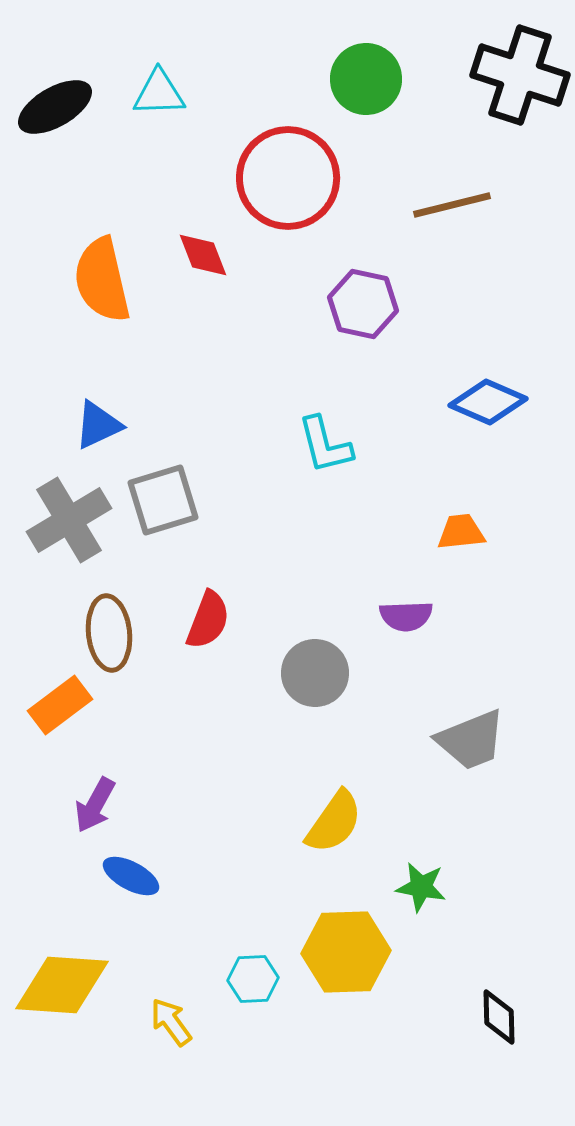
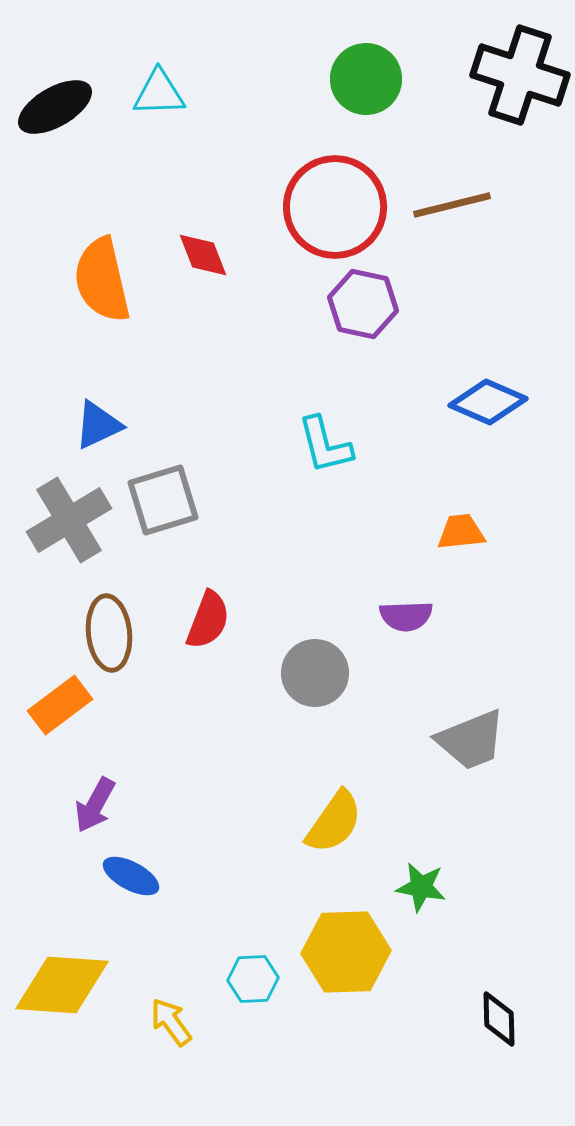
red circle: moved 47 px right, 29 px down
black diamond: moved 2 px down
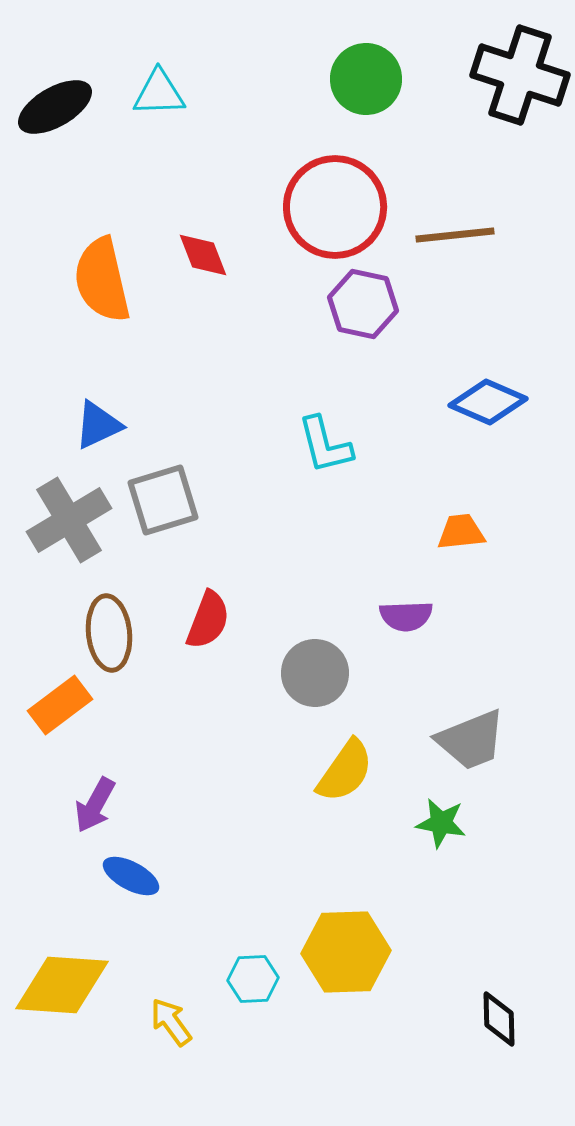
brown line: moved 3 px right, 30 px down; rotated 8 degrees clockwise
yellow semicircle: moved 11 px right, 51 px up
green star: moved 20 px right, 64 px up
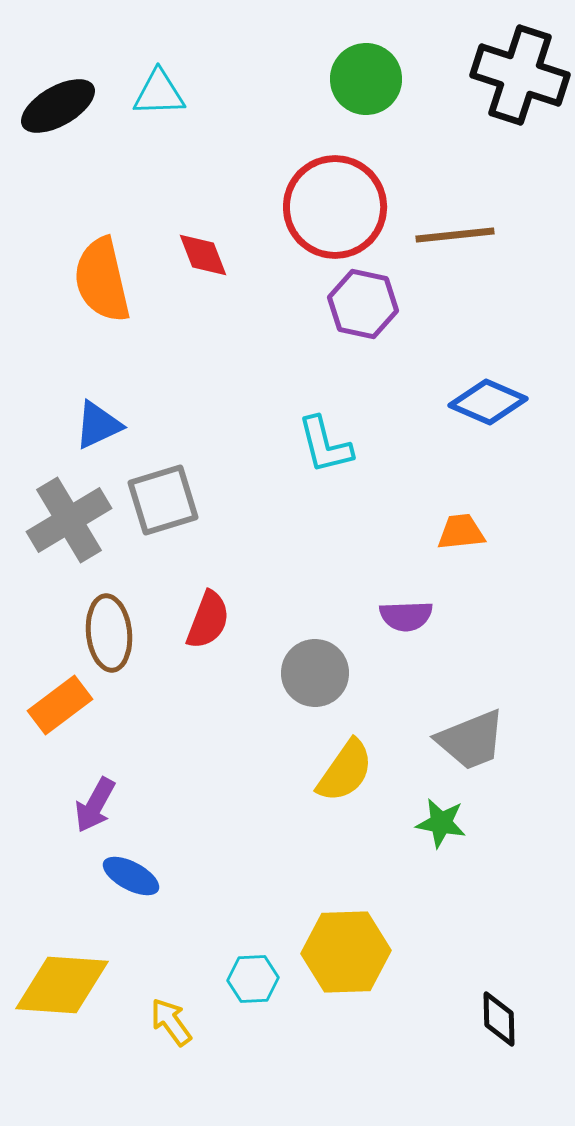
black ellipse: moved 3 px right, 1 px up
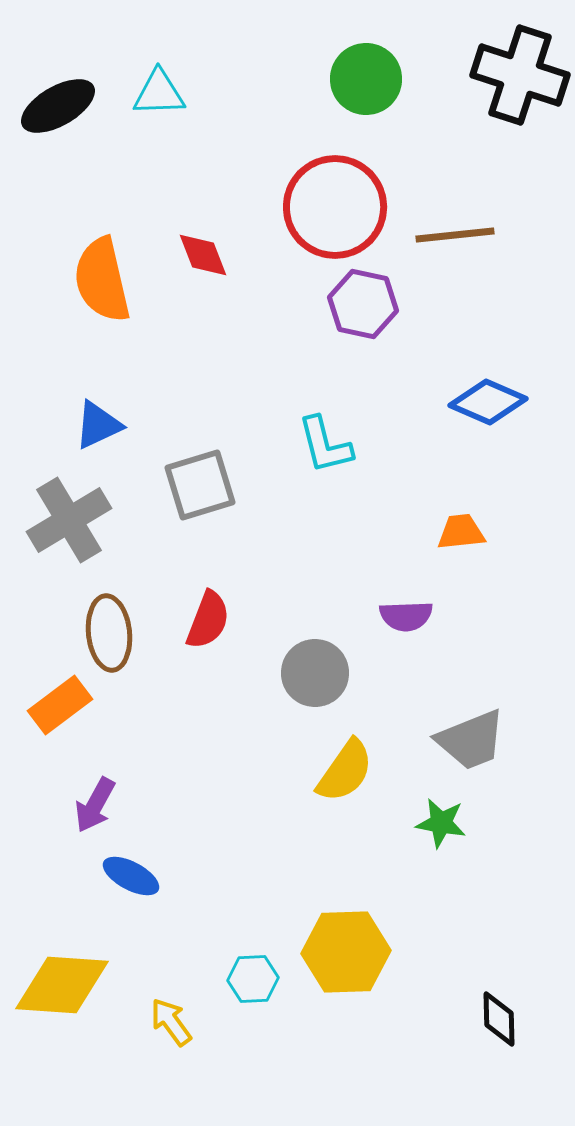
gray square: moved 37 px right, 15 px up
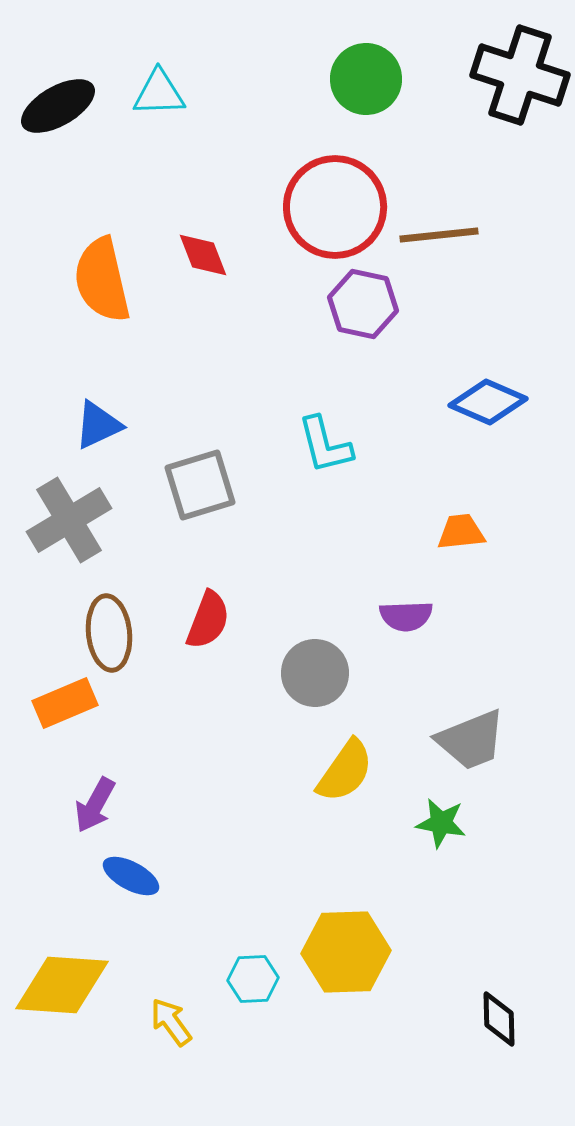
brown line: moved 16 px left
orange rectangle: moved 5 px right, 2 px up; rotated 14 degrees clockwise
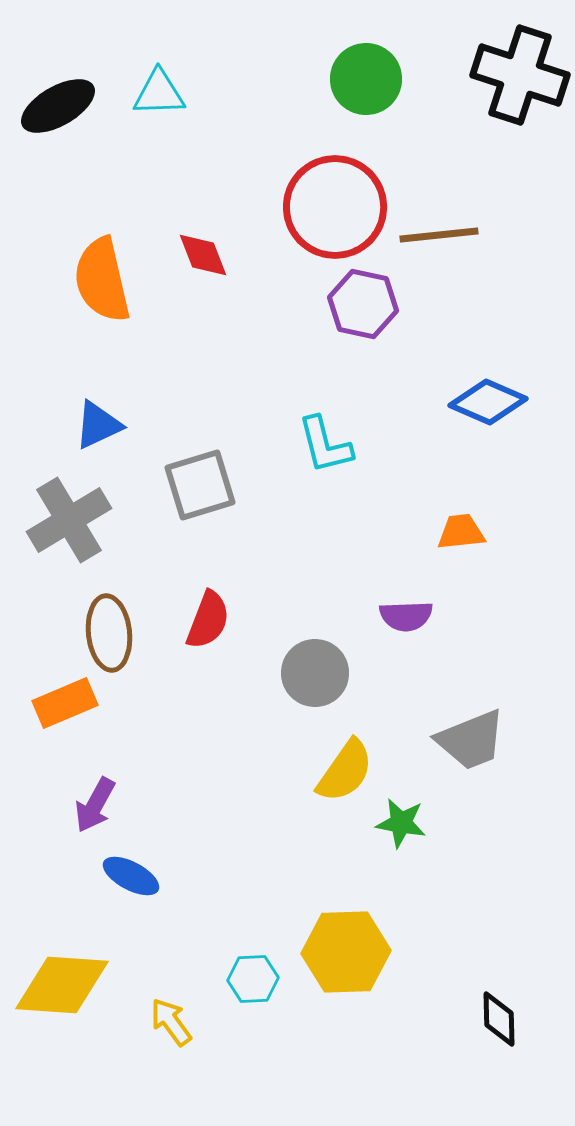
green star: moved 40 px left
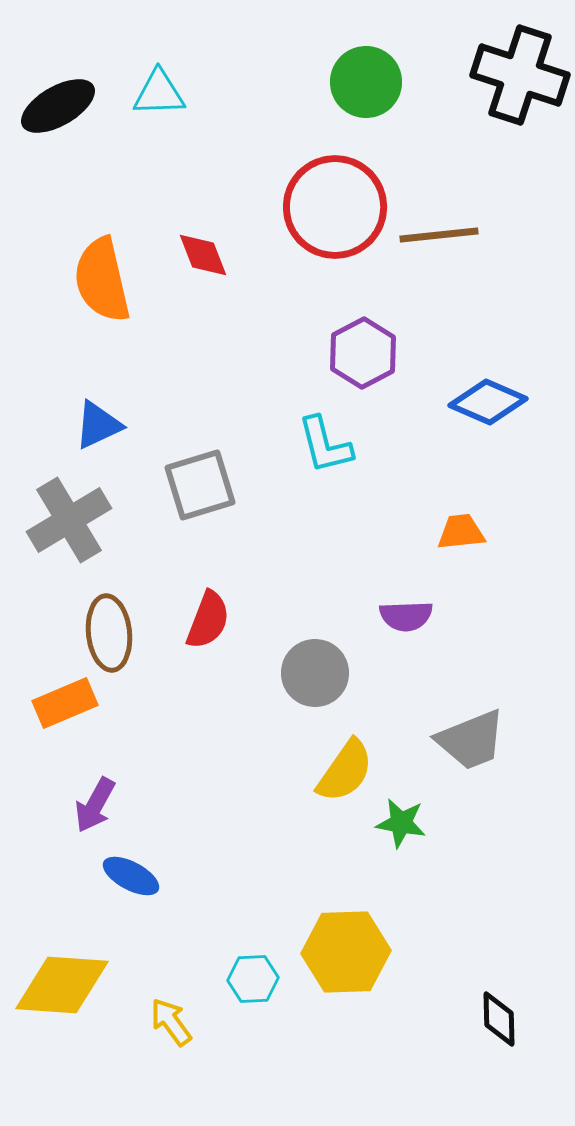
green circle: moved 3 px down
purple hexagon: moved 49 px down; rotated 20 degrees clockwise
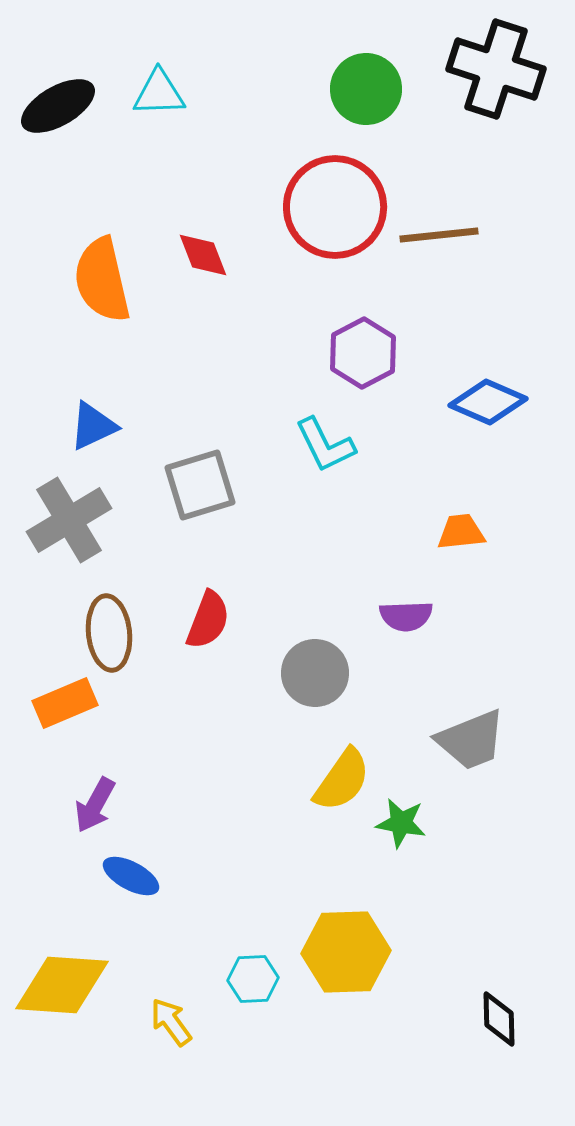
black cross: moved 24 px left, 6 px up
green circle: moved 7 px down
blue triangle: moved 5 px left, 1 px down
cyan L-shape: rotated 12 degrees counterclockwise
yellow semicircle: moved 3 px left, 9 px down
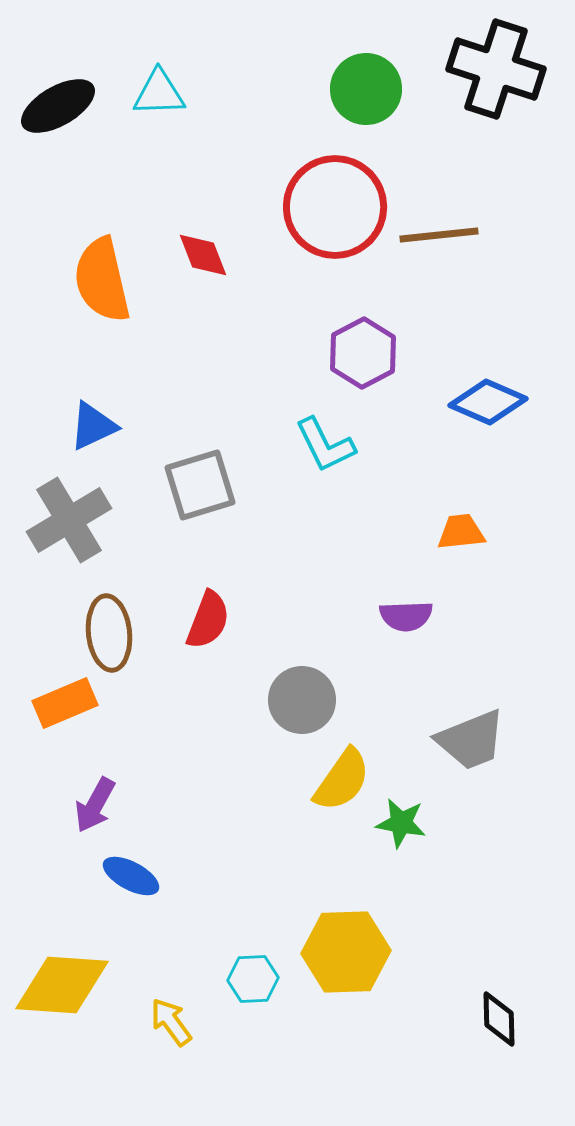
gray circle: moved 13 px left, 27 px down
